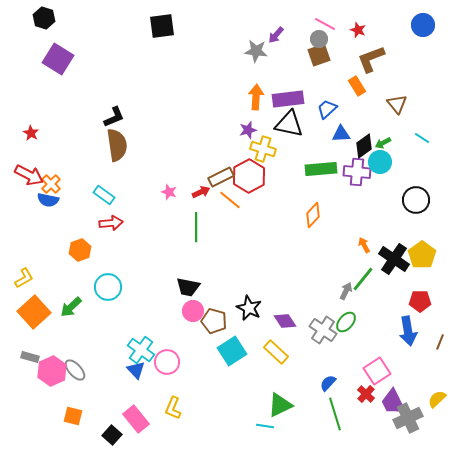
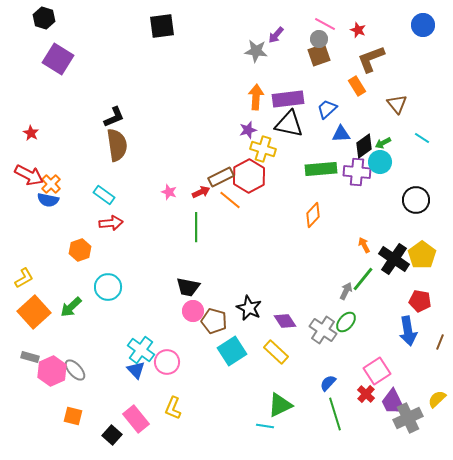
red pentagon at (420, 301): rotated 10 degrees clockwise
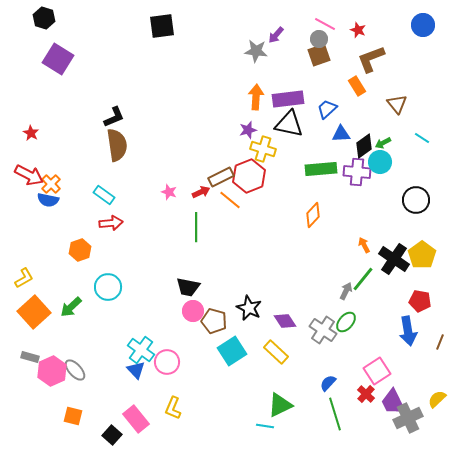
red hexagon at (249, 176): rotated 8 degrees clockwise
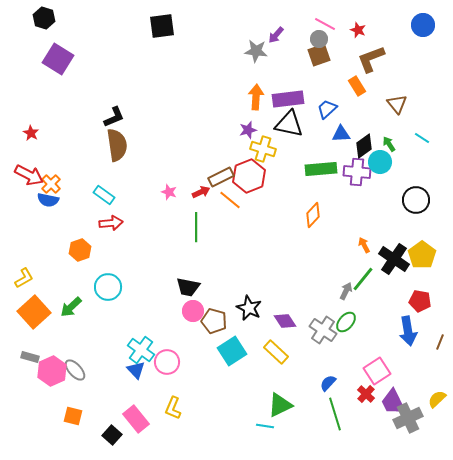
green arrow at (383, 143): moved 6 px right, 1 px down; rotated 84 degrees clockwise
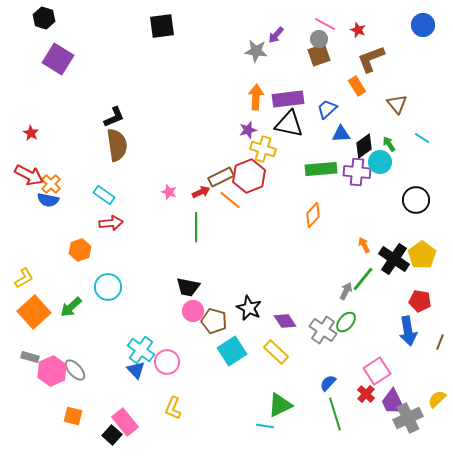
pink rectangle at (136, 419): moved 11 px left, 3 px down
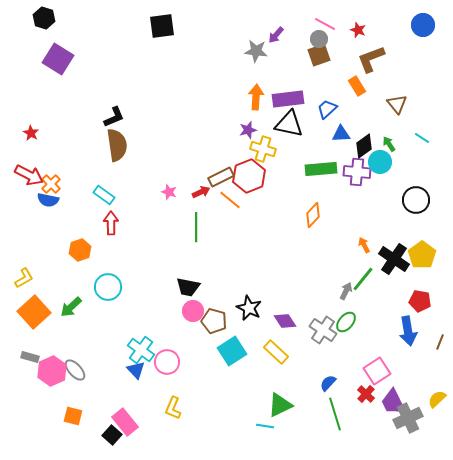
red arrow at (111, 223): rotated 85 degrees counterclockwise
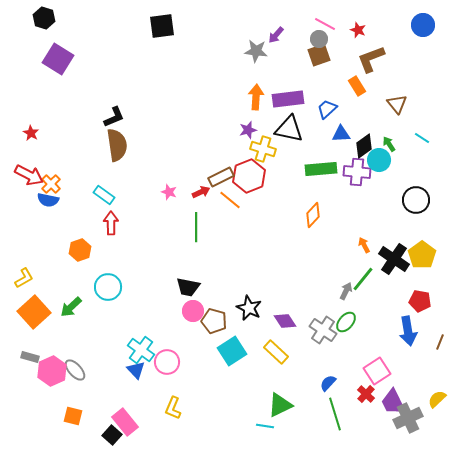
black triangle at (289, 124): moved 5 px down
cyan circle at (380, 162): moved 1 px left, 2 px up
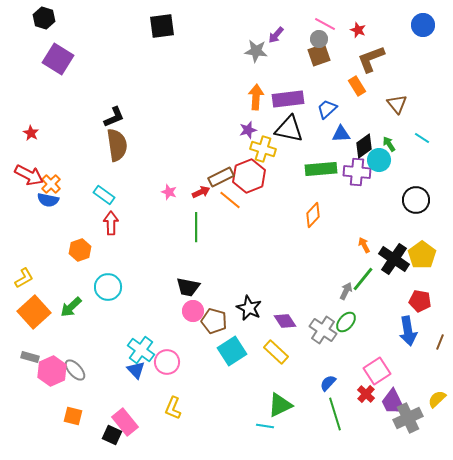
black square at (112, 435): rotated 18 degrees counterclockwise
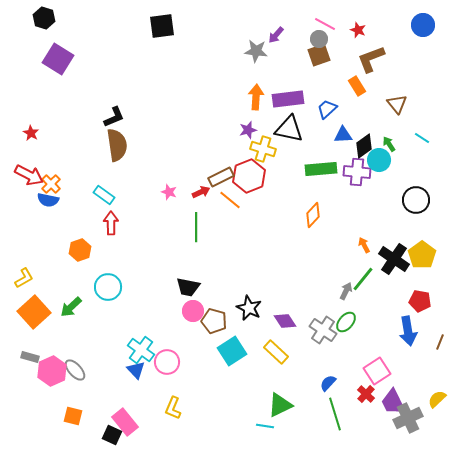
blue triangle at (341, 134): moved 2 px right, 1 px down
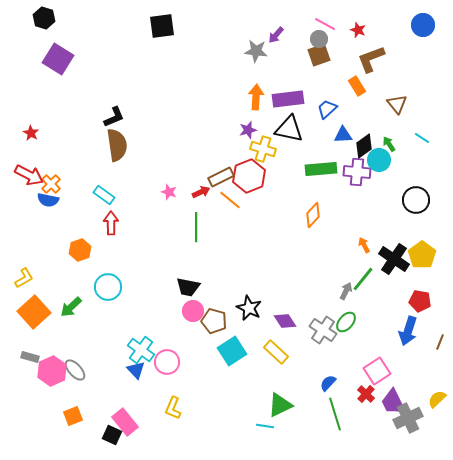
blue arrow at (408, 331): rotated 28 degrees clockwise
orange square at (73, 416): rotated 36 degrees counterclockwise
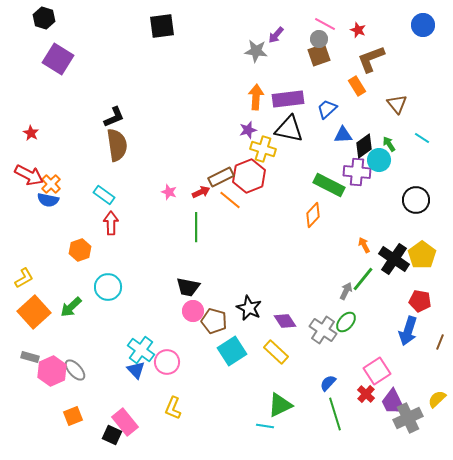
green rectangle at (321, 169): moved 8 px right, 16 px down; rotated 32 degrees clockwise
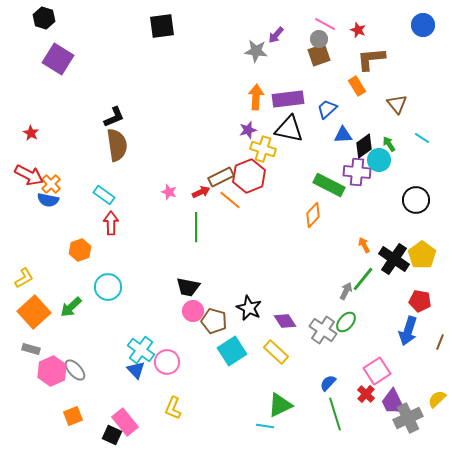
brown L-shape at (371, 59): rotated 16 degrees clockwise
gray rectangle at (30, 357): moved 1 px right, 8 px up
